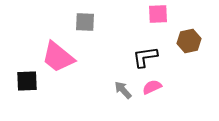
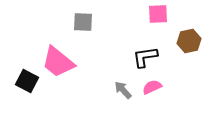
gray square: moved 2 px left
pink trapezoid: moved 5 px down
black square: rotated 30 degrees clockwise
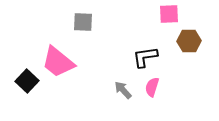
pink square: moved 11 px right
brown hexagon: rotated 10 degrees clockwise
black square: rotated 15 degrees clockwise
pink semicircle: rotated 48 degrees counterclockwise
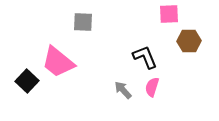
black L-shape: rotated 76 degrees clockwise
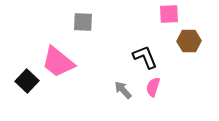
pink semicircle: moved 1 px right
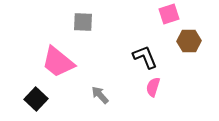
pink square: rotated 15 degrees counterclockwise
black square: moved 9 px right, 18 px down
gray arrow: moved 23 px left, 5 px down
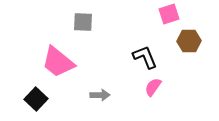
pink semicircle: rotated 18 degrees clockwise
gray arrow: rotated 132 degrees clockwise
